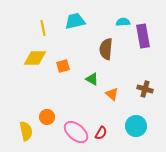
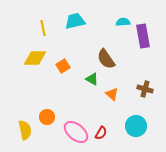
brown semicircle: moved 10 px down; rotated 40 degrees counterclockwise
orange square: rotated 16 degrees counterclockwise
yellow semicircle: moved 1 px left, 1 px up
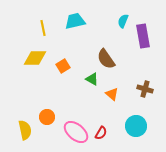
cyan semicircle: moved 1 px up; rotated 64 degrees counterclockwise
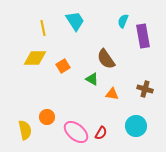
cyan trapezoid: rotated 70 degrees clockwise
orange triangle: rotated 32 degrees counterclockwise
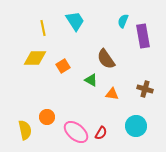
green triangle: moved 1 px left, 1 px down
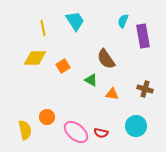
red semicircle: rotated 72 degrees clockwise
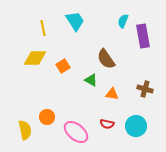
red semicircle: moved 6 px right, 9 px up
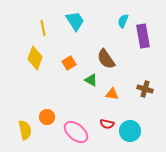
yellow diamond: rotated 70 degrees counterclockwise
orange square: moved 6 px right, 3 px up
cyan circle: moved 6 px left, 5 px down
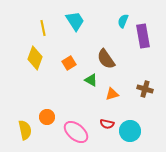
orange triangle: rotated 24 degrees counterclockwise
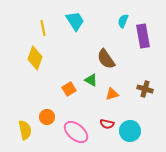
orange square: moved 26 px down
